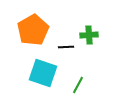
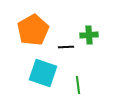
green line: rotated 36 degrees counterclockwise
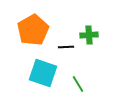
green line: moved 1 px up; rotated 24 degrees counterclockwise
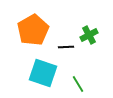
green cross: rotated 24 degrees counterclockwise
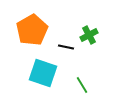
orange pentagon: moved 1 px left
black line: rotated 14 degrees clockwise
green line: moved 4 px right, 1 px down
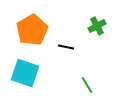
green cross: moved 8 px right, 9 px up
cyan square: moved 18 px left
green line: moved 5 px right
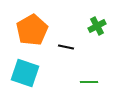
green line: moved 2 px right, 3 px up; rotated 60 degrees counterclockwise
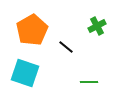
black line: rotated 28 degrees clockwise
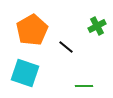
green line: moved 5 px left, 4 px down
